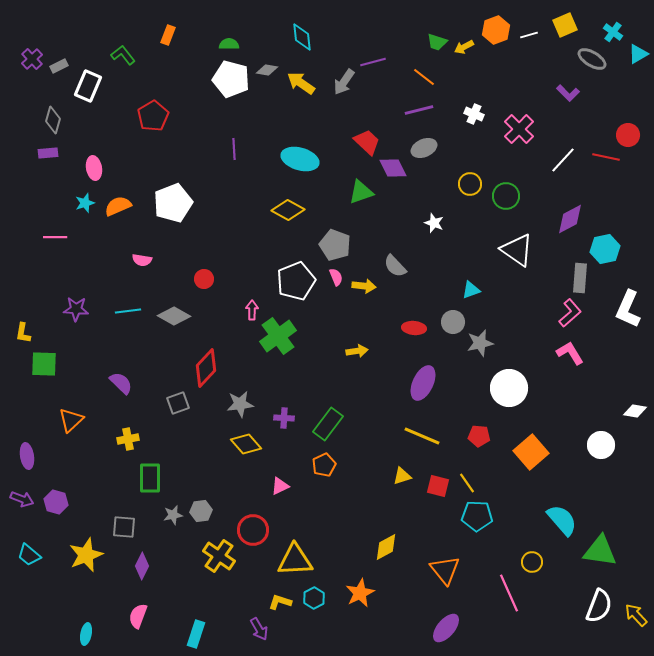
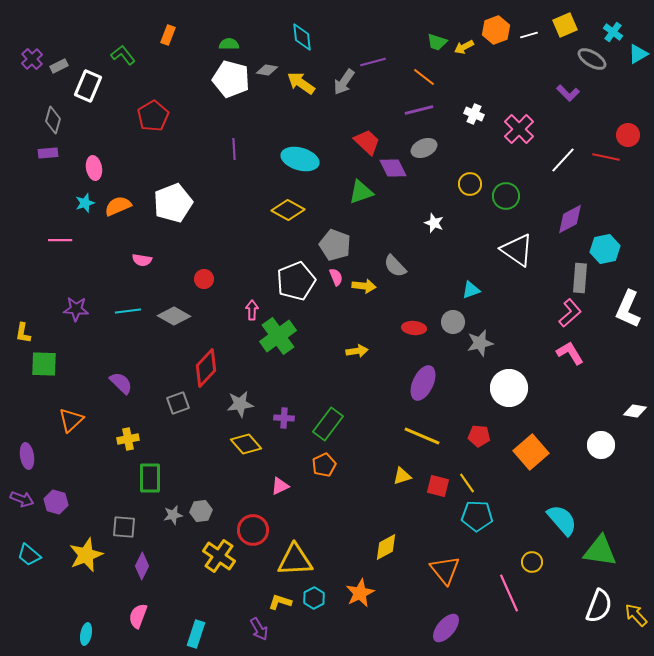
pink line at (55, 237): moved 5 px right, 3 px down
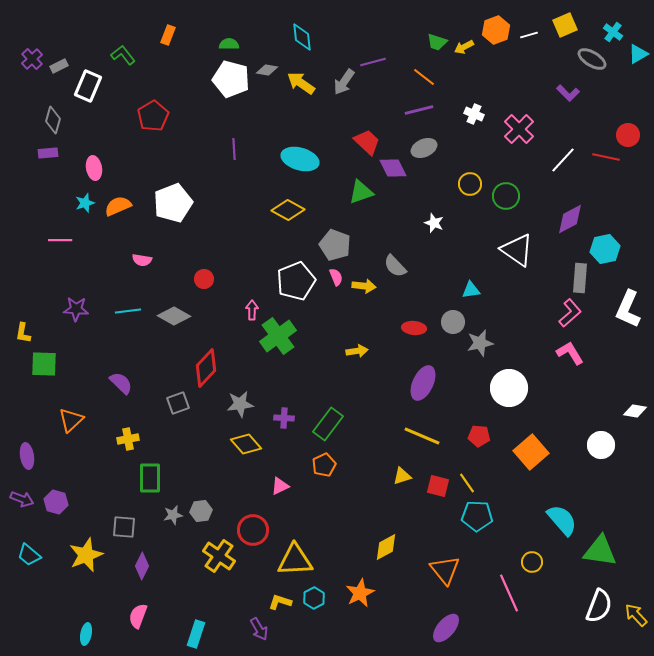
cyan triangle at (471, 290): rotated 12 degrees clockwise
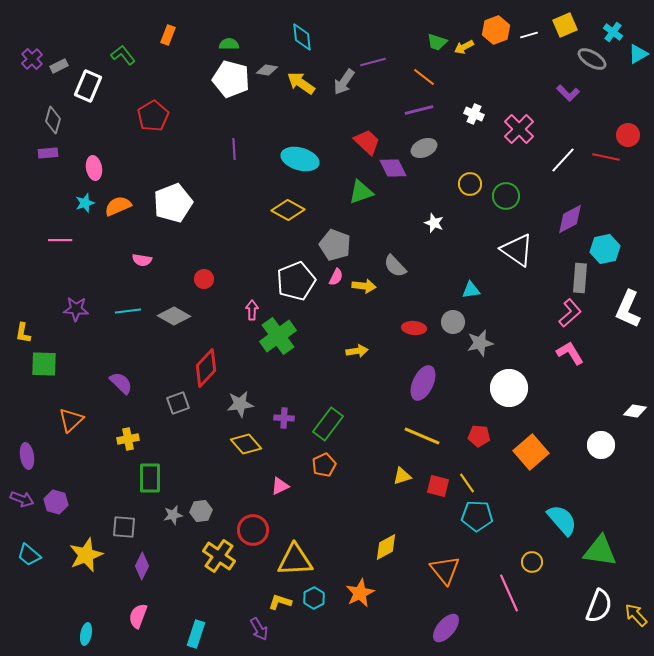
pink semicircle at (336, 277): rotated 48 degrees clockwise
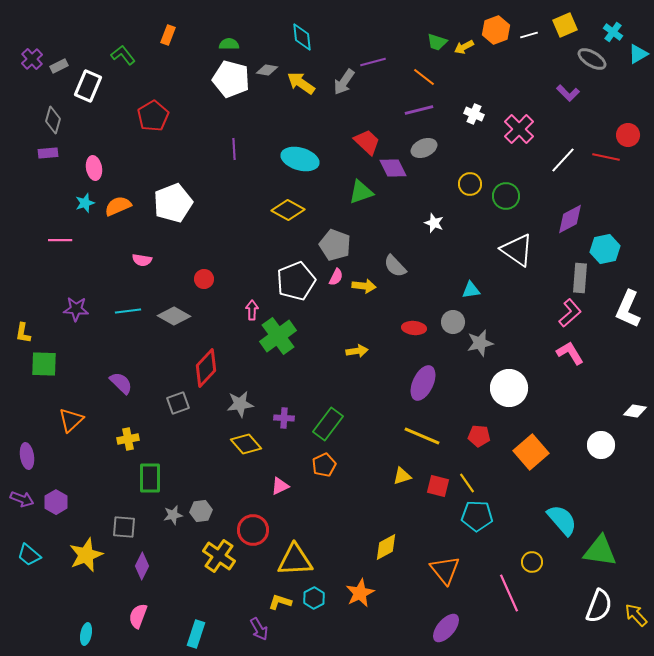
purple hexagon at (56, 502): rotated 15 degrees clockwise
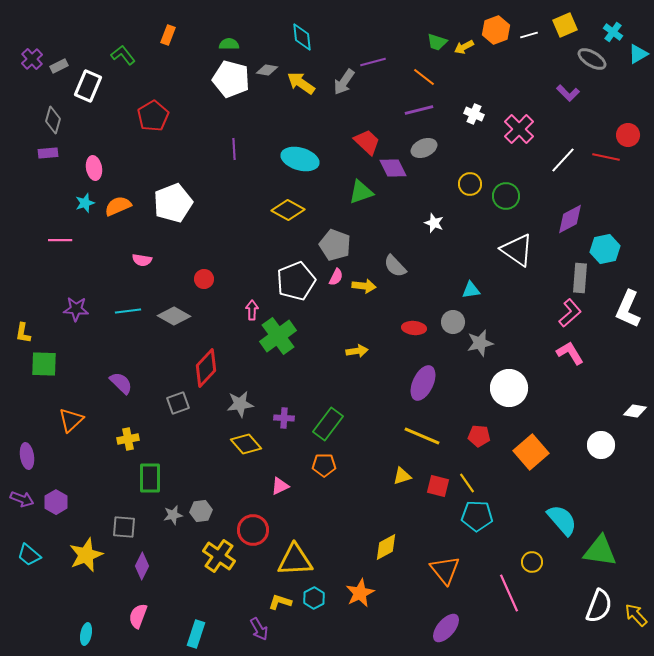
orange pentagon at (324, 465): rotated 25 degrees clockwise
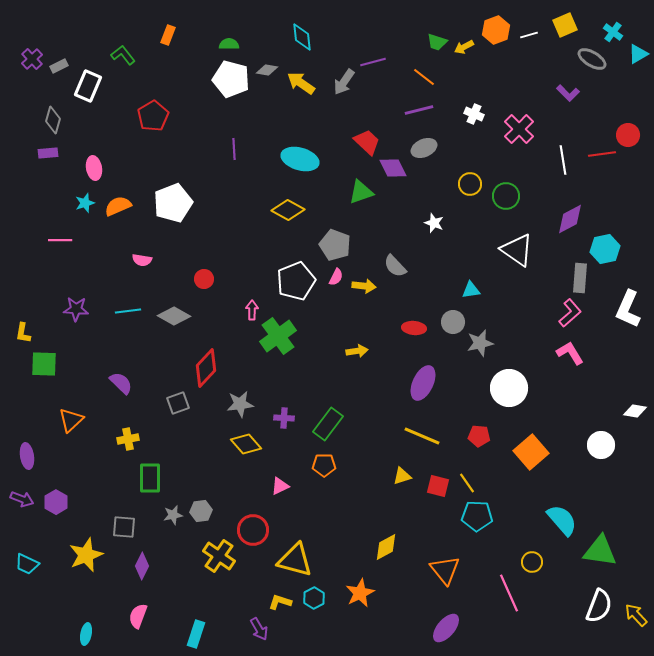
red line at (606, 157): moved 4 px left, 3 px up; rotated 20 degrees counterclockwise
white line at (563, 160): rotated 52 degrees counterclockwise
cyan trapezoid at (29, 555): moved 2 px left, 9 px down; rotated 15 degrees counterclockwise
yellow triangle at (295, 560): rotated 18 degrees clockwise
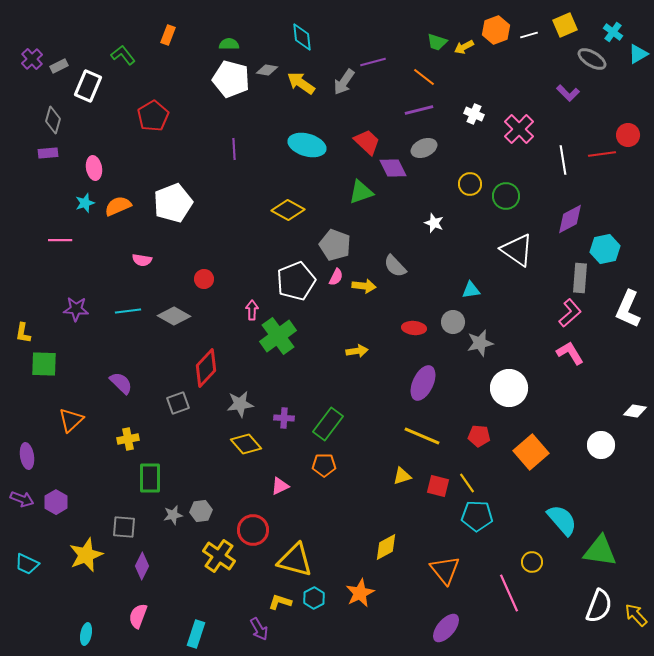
cyan ellipse at (300, 159): moved 7 px right, 14 px up
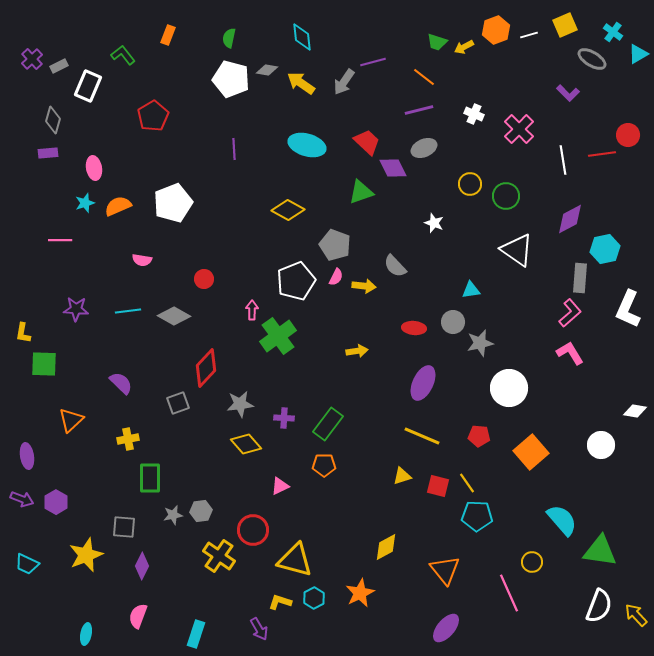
green semicircle at (229, 44): moved 6 px up; rotated 78 degrees counterclockwise
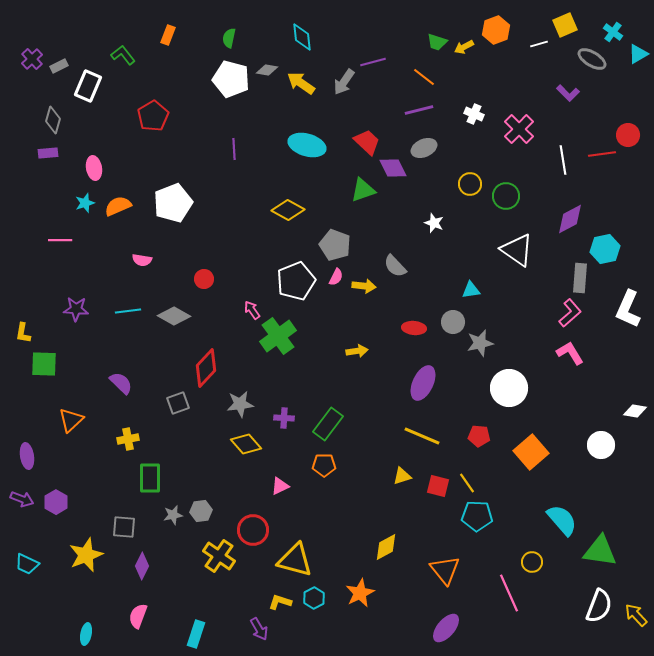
white line at (529, 35): moved 10 px right, 9 px down
green triangle at (361, 192): moved 2 px right, 2 px up
pink arrow at (252, 310): rotated 36 degrees counterclockwise
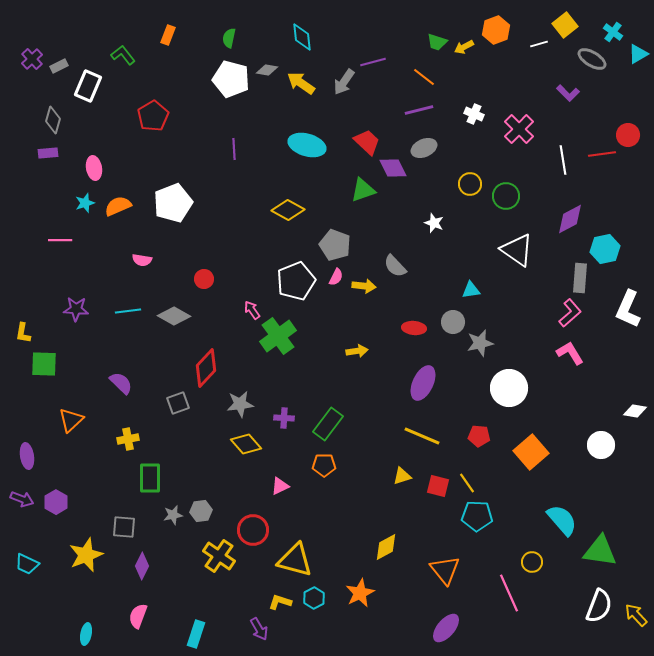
yellow square at (565, 25): rotated 15 degrees counterclockwise
